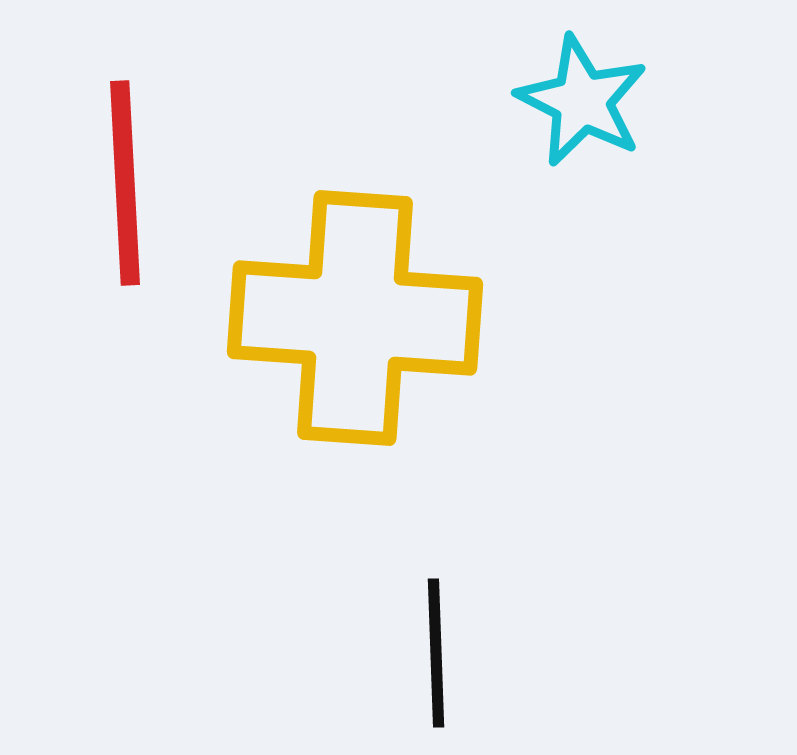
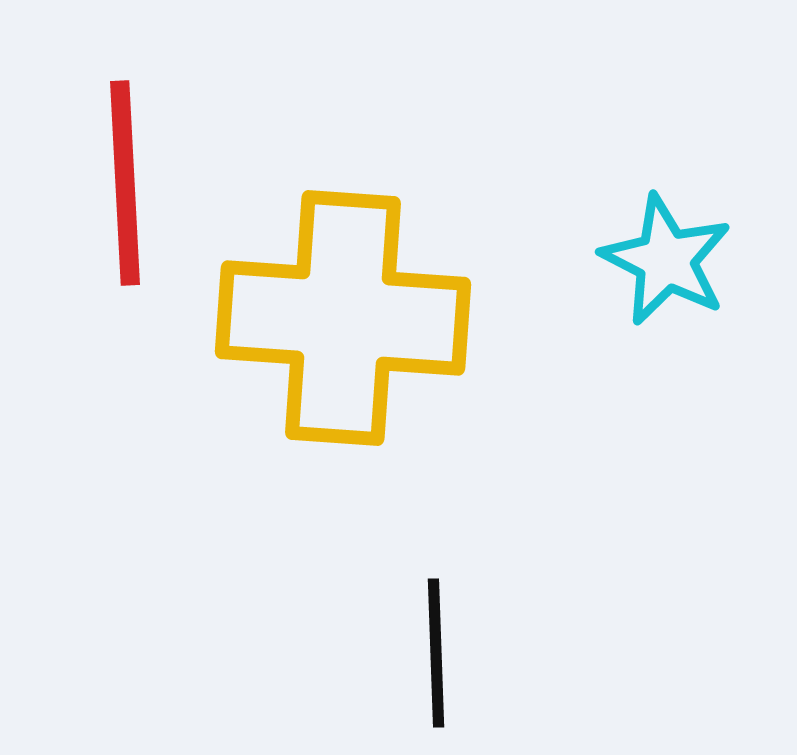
cyan star: moved 84 px right, 159 px down
yellow cross: moved 12 px left
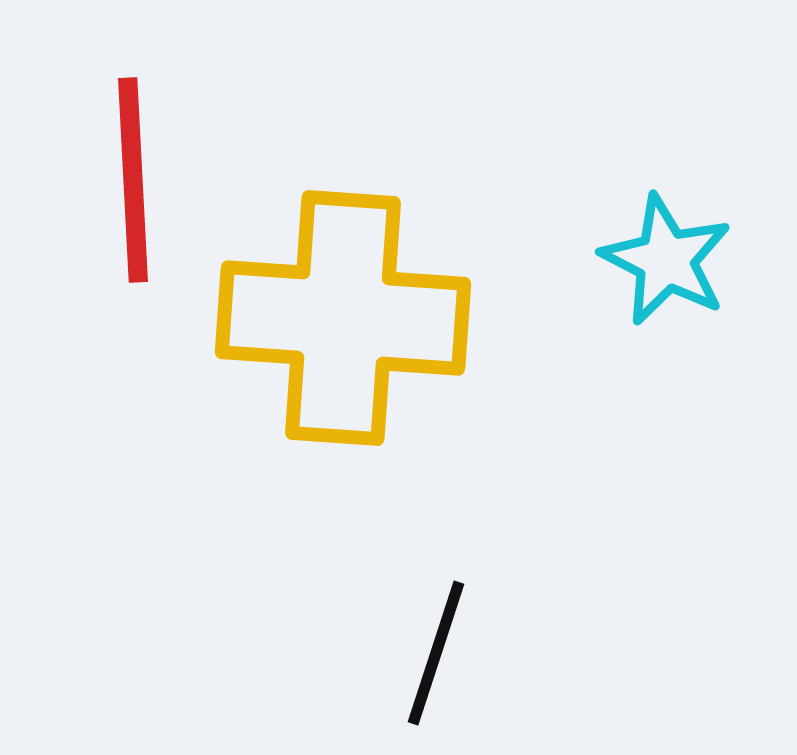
red line: moved 8 px right, 3 px up
black line: rotated 20 degrees clockwise
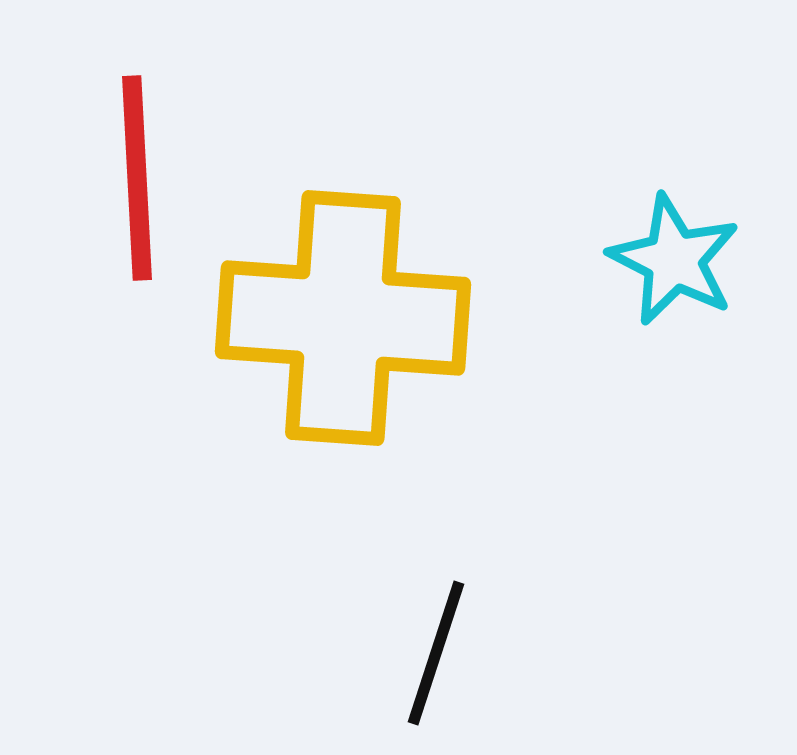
red line: moved 4 px right, 2 px up
cyan star: moved 8 px right
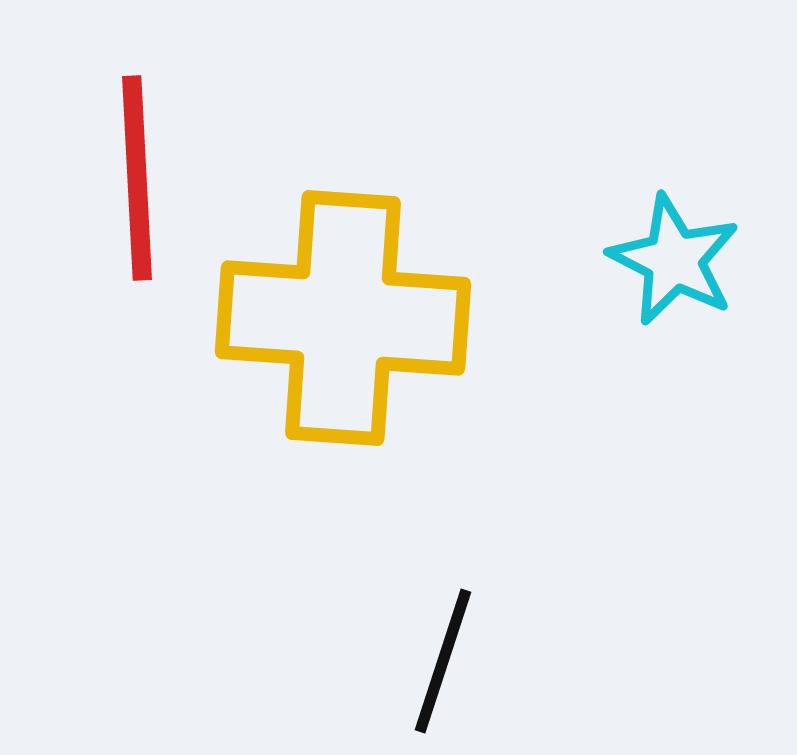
black line: moved 7 px right, 8 px down
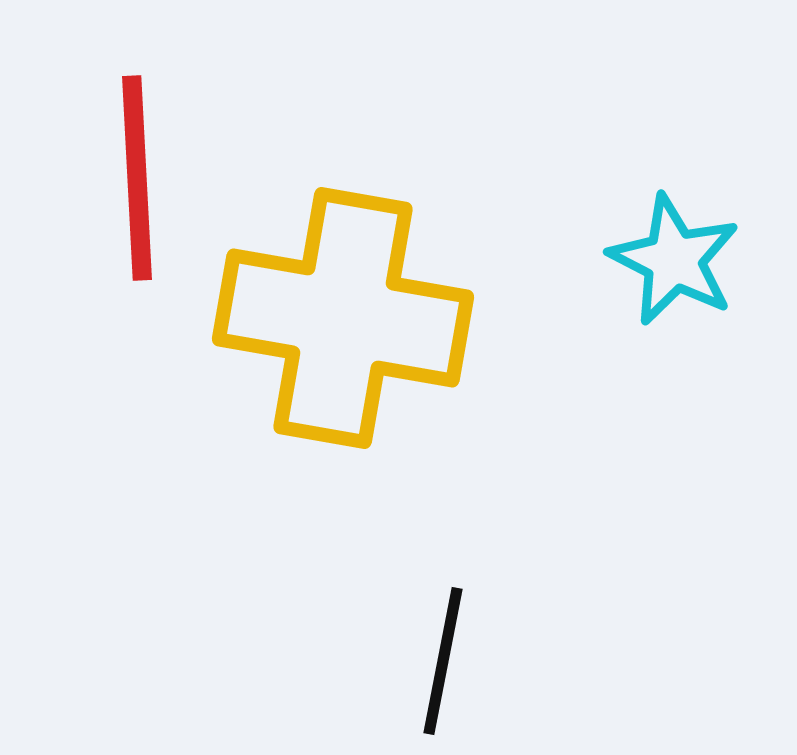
yellow cross: rotated 6 degrees clockwise
black line: rotated 7 degrees counterclockwise
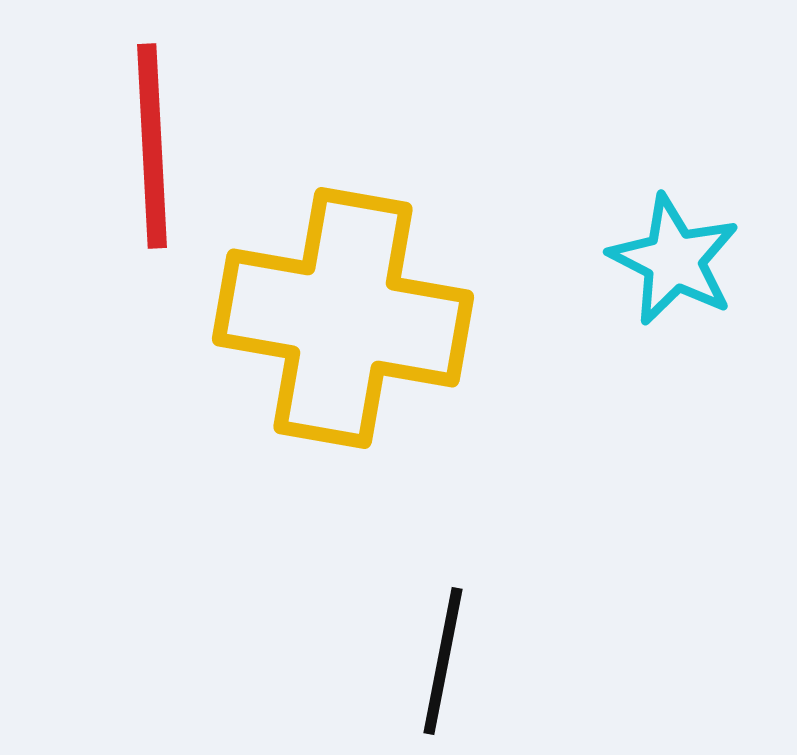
red line: moved 15 px right, 32 px up
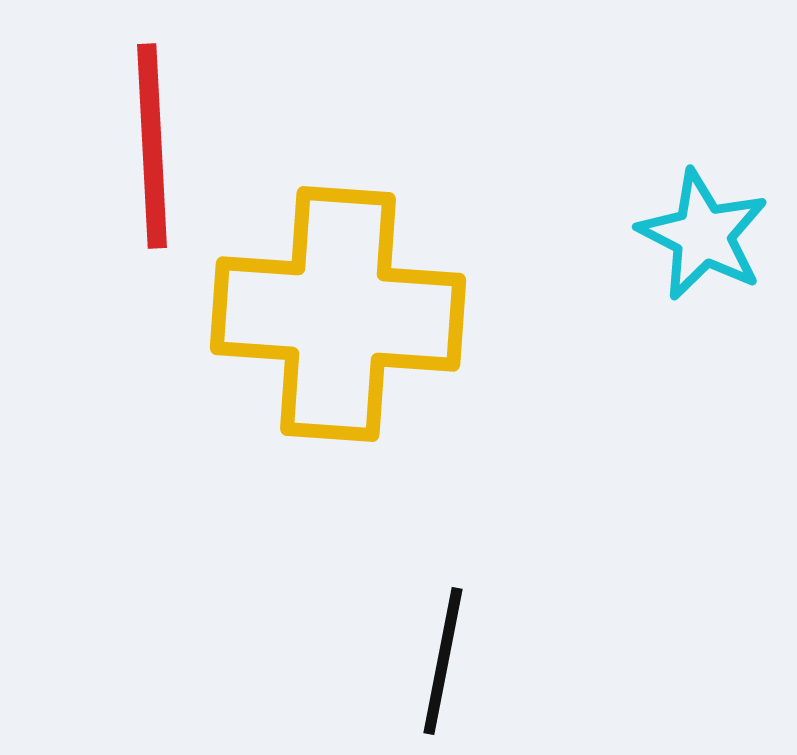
cyan star: moved 29 px right, 25 px up
yellow cross: moved 5 px left, 4 px up; rotated 6 degrees counterclockwise
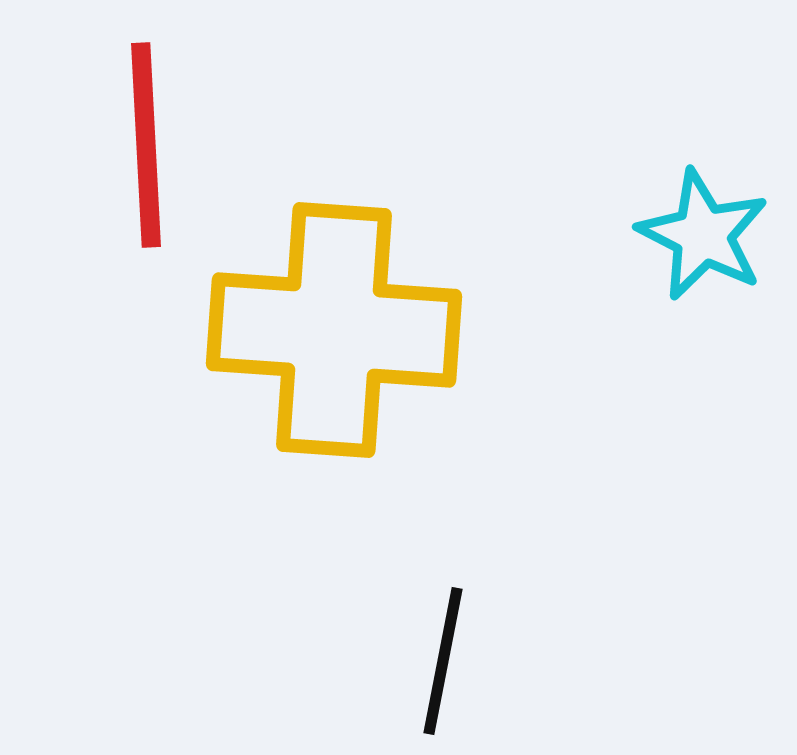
red line: moved 6 px left, 1 px up
yellow cross: moved 4 px left, 16 px down
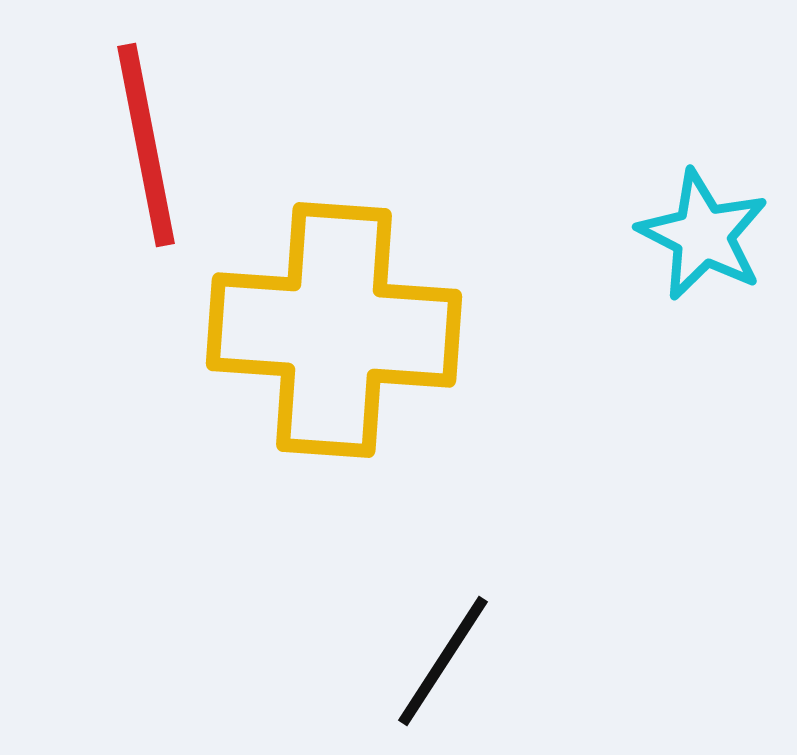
red line: rotated 8 degrees counterclockwise
black line: rotated 22 degrees clockwise
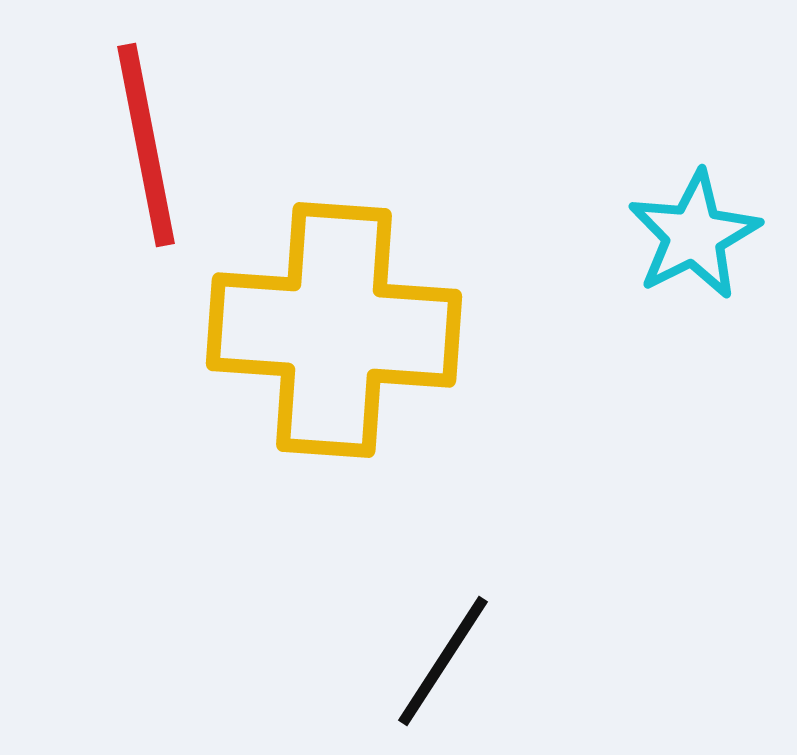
cyan star: moved 9 px left; rotated 18 degrees clockwise
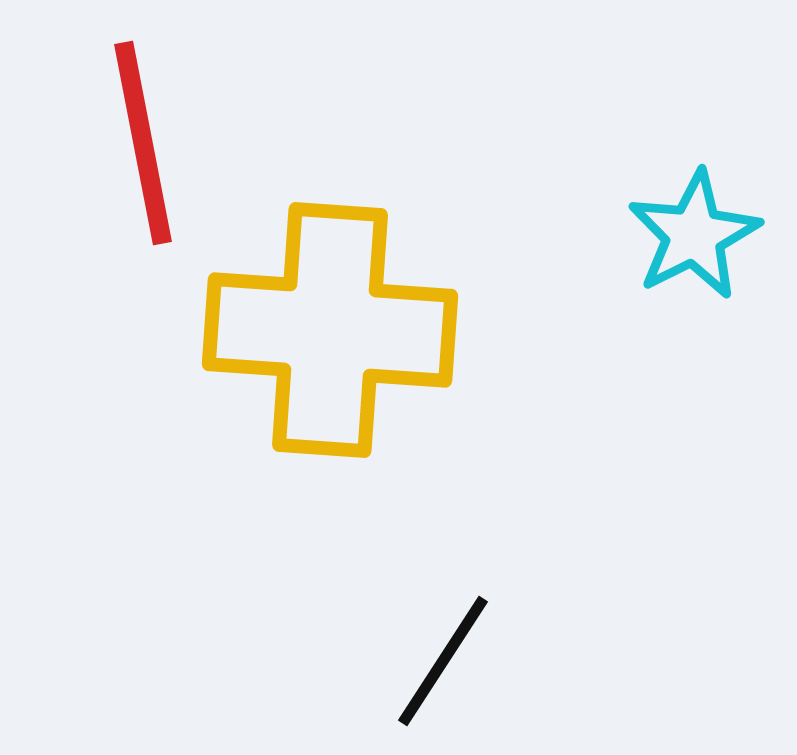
red line: moved 3 px left, 2 px up
yellow cross: moved 4 px left
